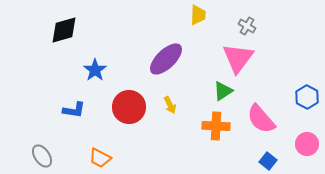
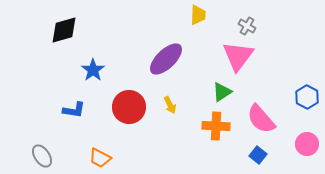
pink triangle: moved 2 px up
blue star: moved 2 px left
green triangle: moved 1 px left, 1 px down
blue square: moved 10 px left, 6 px up
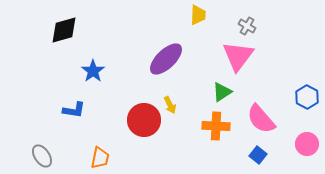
blue star: moved 1 px down
red circle: moved 15 px right, 13 px down
orange trapezoid: rotated 105 degrees counterclockwise
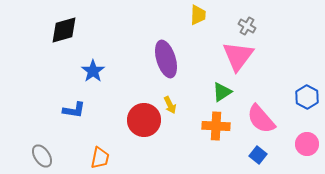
purple ellipse: rotated 63 degrees counterclockwise
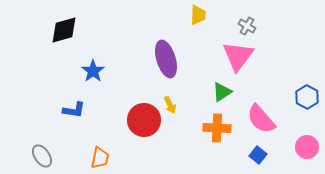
orange cross: moved 1 px right, 2 px down
pink circle: moved 3 px down
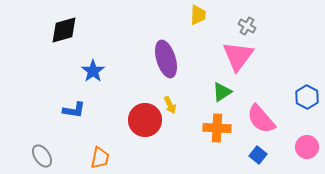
red circle: moved 1 px right
